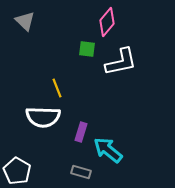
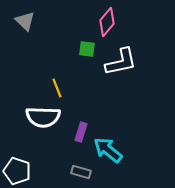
white pentagon: rotated 12 degrees counterclockwise
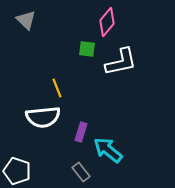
gray triangle: moved 1 px right, 1 px up
white semicircle: rotated 8 degrees counterclockwise
gray rectangle: rotated 36 degrees clockwise
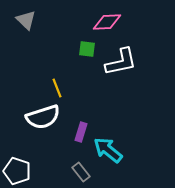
pink diamond: rotated 48 degrees clockwise
white semicircle: rotated 12 degrees counterclockwise
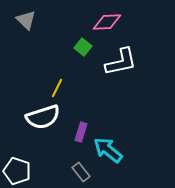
green square: moved 4 px left, 2 px up; rotated 30 degrees clockwise
yellow line: rotated 48 degrees clockwise
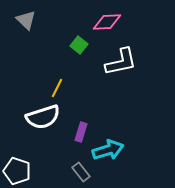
green square: moved 4 px left, 2 px up
cyan arrow: rotated 124 degrees clockwise
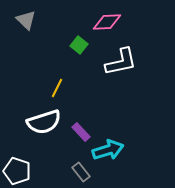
white semicircle: moved 1 px right, 5 px down
purple rectangle: rotated 60 degrees counterclockwise
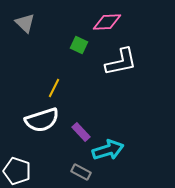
gray triangle: moved 1 px left, 3 px down
green square: rotated 12 degrees counterclockwise
yellow line: moved 3 px left
white semicircle: moved 2 px left, 2 px up
gray rectangle: rotated 24 degrees counterclockwise
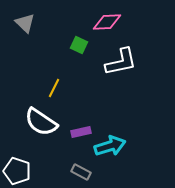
white semicircle: moved 1 px left, 2 px down; rotated 52 degrees clockwise
purple rectangle: rotated 60 degrees counterclockwise
cyan arrow: moved 2 px right, 4 px up
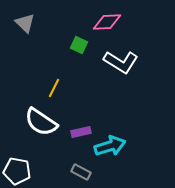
white L-shape: rotated 44 degrees clockwise
white pentagon: rotated 8 degrees counterclockwise
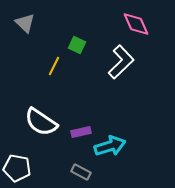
pink diamond: moved 29 px right, 2 px down; rotated 68 degrees clockwise
green square: moved 2 px left
white L-shape: rotated 76 degrees counterclockwise
yellow line: moved 22 px up
white pentagon: moved 3 px up
